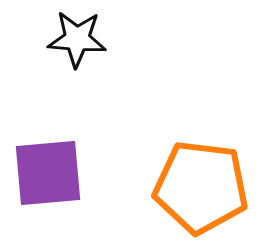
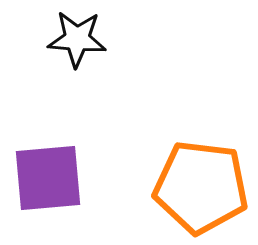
purple square: moved 5 px down
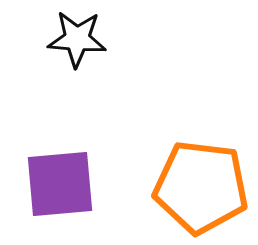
purple square: moved 12 px right, 6 px down
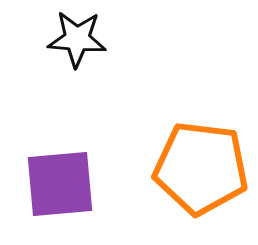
orange pentagon: moved 19 px up
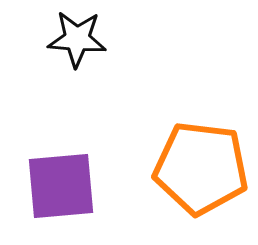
purple square: moved 1 px right, 2 px down
